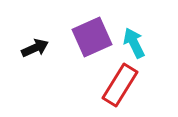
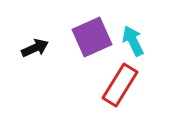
cyan arrow: moved 1 px left, 2 px up
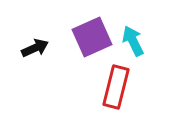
red rectangle: moved 4 px left, 2 px down; rotated 18 degrees counterclockwise
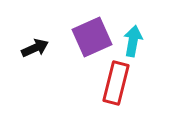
cyan arrow: rotated 36 degrees clockwise
red rectangle: moved 4 px up
